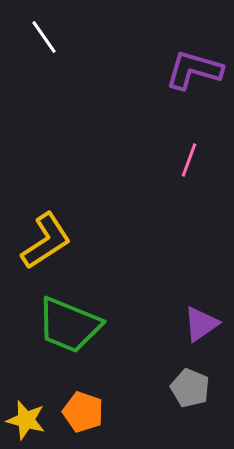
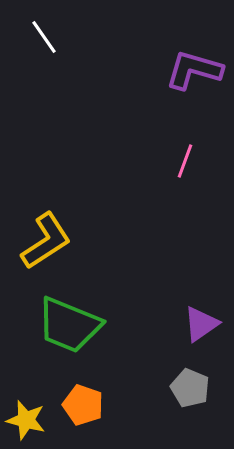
pink line: moved 4 px left, 1 px down
orange pentagon: moved 7 px up
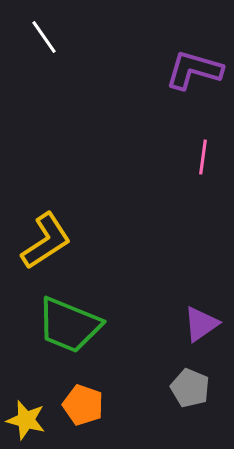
pink line: moved 18 px right, 4 px up; rotated 12 degrees counterclockwise
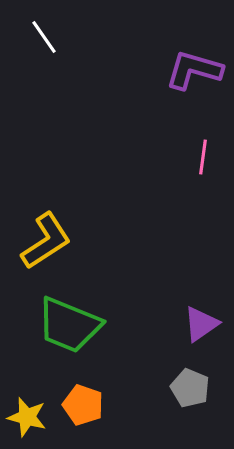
yellow star: moved 1 px right, 3 px up
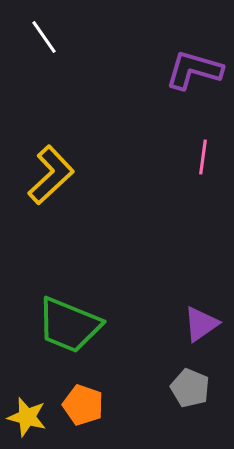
yellow L-shape: moved 5 px right, 66 px up; rotated 10 degrees counterclockwise
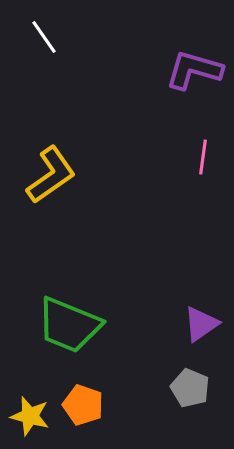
yellow L-shape: rotated 8 degrees clockwise
yellow star: moved 3 px right, 1 px up
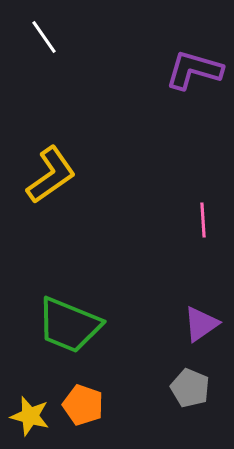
pink line: moved 63 px down; rotated 12 degrees counterclockwise
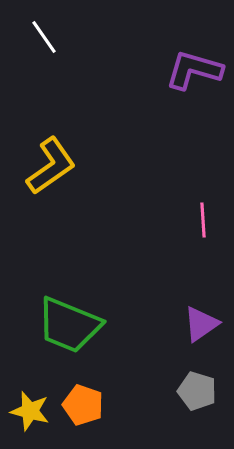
yellow L-shape: moved 9 px up
gray pentagon: moved 7 px right, 3 px down; rotated 6 degrees counterclockwise
yellow star: moved 5 px up
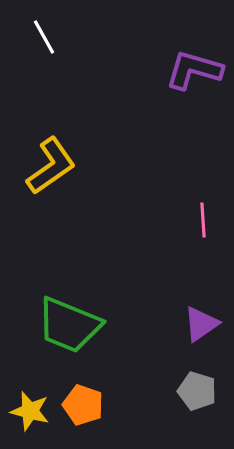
white line: rotated 6 degrees clockwise
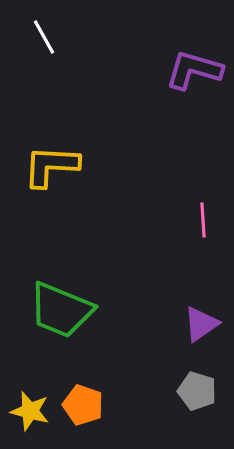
yellow L-shape: rotated 142 degrees counterclockwise
green trapezoid: moved 8 px left, 15 px up
